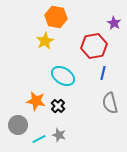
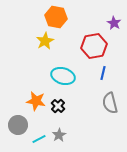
cyan ellipse: rotated 15 degrees counterclockwise
gray star: rotated 24 degrees clockwise
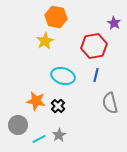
blue line: moved 7 px left, 2 px down
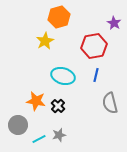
orange hexagon: moved 3 px right; rotated 25 degrees counterclockwise
gray star: rotated 16 degrees clockwise
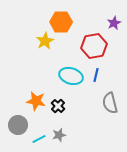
orange hexagon: moved 2 px right, 5 px down; rotated 15 degrees clockwise
purple star: rotated 16 degrees clockwise
cyan ellipse: moved 8 px right
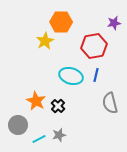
purple star: rotated 16 degrees clockwise
orange star: rotated 18 degrees clockwise
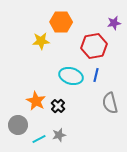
yellow star: moved 4 px left; rotated 24 degrees clockwise
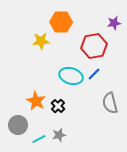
blue line: moved 2 px left, 1 px up; rotated 32 degrees clockwise
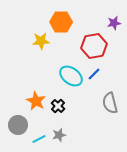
cyan ellipse: rotated 20 degrees clockwise
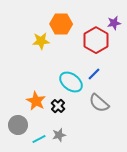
orange hexagon: moved 2 px down
red hexagon: moved 2 px right, 6 px up; rotated 20 degrees counterclockwise
cyan ellipse: moved 6 px down
gray semicircle: moved 11 px left; rotated 35 degrees counterclockwise
